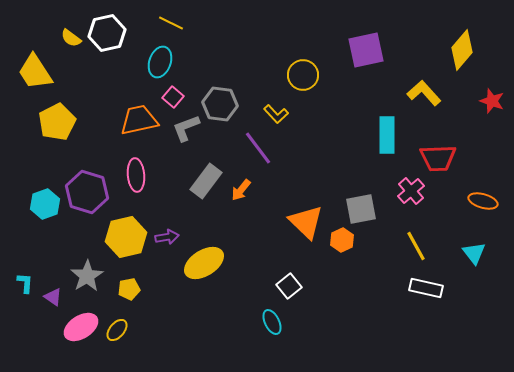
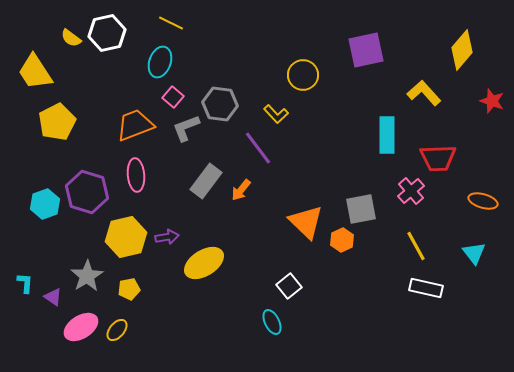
orange trapezoid at (139, 120): moved 4 px left, 5 px down; rotated 9 degrees counterclockwise
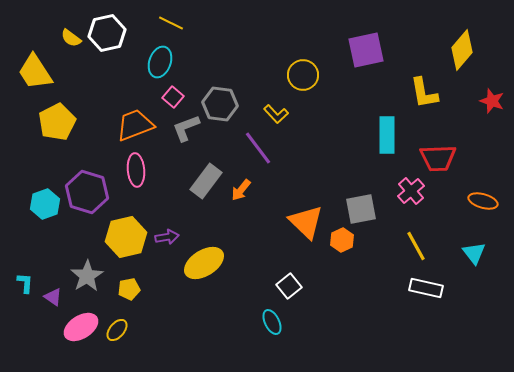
yellow L-shape at (424, 93): rotated 148 degrees counterclockwise
pink ellipse at (136, 175): moved 5 px up
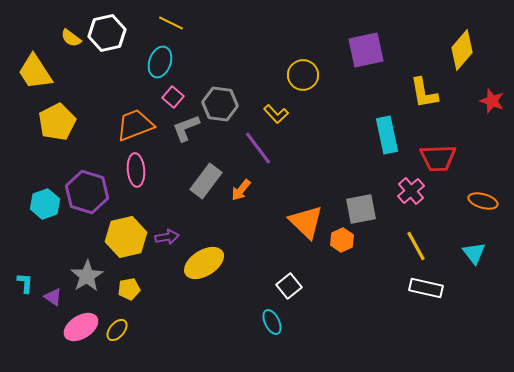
cyan rectangle at (387, 135): rotated 12 degrees counterclockwise
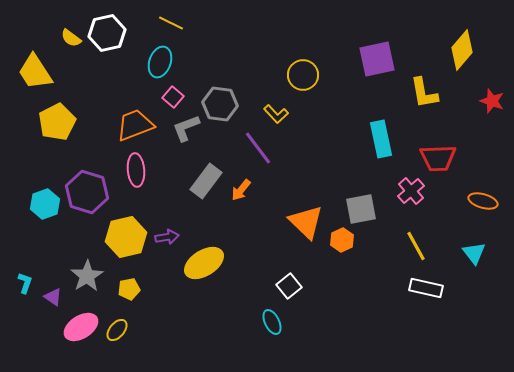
purple square at (366, 50): moved 11 px right, 9 px down
cyan rectangle at (387, 135): moved 6 px left, 4 px down
cyan L-shape at (25, 283): rotated 15 degrees clockwise
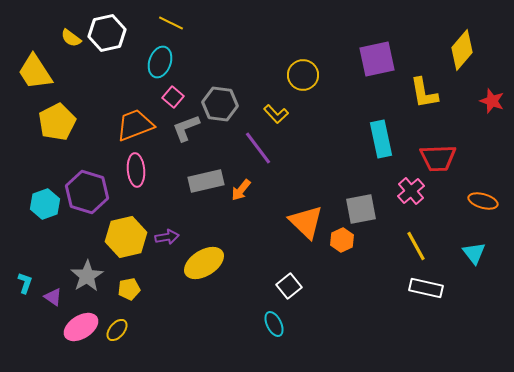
gray rectangle at (206, 181): rotated 40 degrees clockwise
cyan ellipse at (272, 322): moved 2 px right, 2 px down
